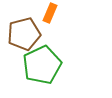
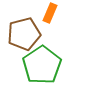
green pentagon: rotated 9 degrees counterclockwise
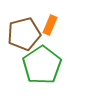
orange rectangle: moved 12 px down
